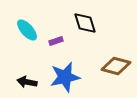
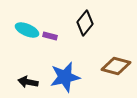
black diamond: rotated 55 degrees clockwise
cyan ellipse: rotated 25 degrees counterclockwise
purple rectangle: moved 6 px left, 5 px up; rotated 32 degrees clockwise
black arrow: moved 1 px right
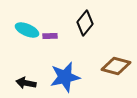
purple rectangle: rotated 16 degrees counterclockwise
black arrow: moved 2 px left, 1 px down
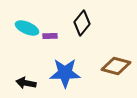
black diamond: moved 3 px left
cyan ellipse: moved 2 px up
blue star: moved 4 px up; rotated 12 degrees clockwise
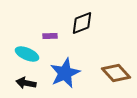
black diamond: rotated 30 degrees clockwise
cyan ellipse: moved 26 px down
brown diamond: moved 7 px down; rotated 32 degrees clockwise
blue star: rotated 24 degrees counterclockwise
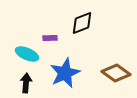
purple rectangle: moved 2 px down
brown diamond: rotated 12 degrees counterclockwise
black arrow: rotated 84 degrees clockwise
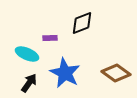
blue star: rotated 20 degrees counterclockwise
black arrow: moved 3 px right; rotated 30 degrees clockwise
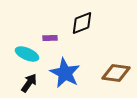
brown diamond: rotated 28 degrees counterclockwise
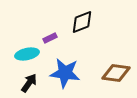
black diamond: moved 1 px up
purple rectangle: rotated 24 degrees counterclockwise
cyan ellipse: rotated 35 degrees counterclockwise
blue star: rotated 20 degrees counterclockwise
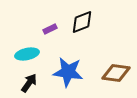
purple rectangle: moved 9 px up
blue star: moved 3 px right, 1 px up
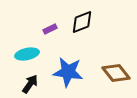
brown diamond: rotated 44 degrees clockwise
black arrow: moved 1 px right, 1 px down
